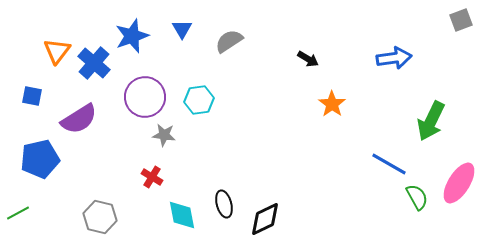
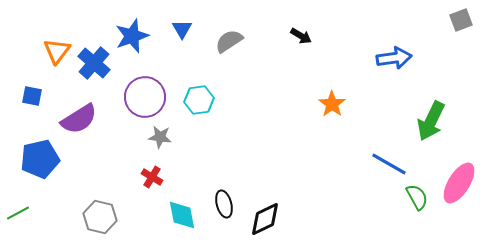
black arrow: moved 7 px left, 23 px up
gray star: moved 4 px left, 2 px down
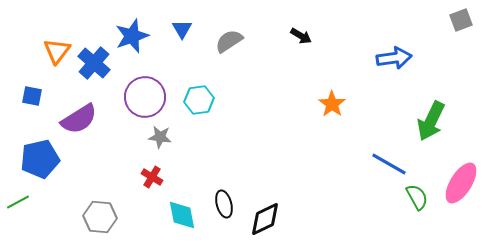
pink ellipse: moved 2 px right
green line: moved 11 px up
gray hexagon: rotated 8 degrees counterclockwise
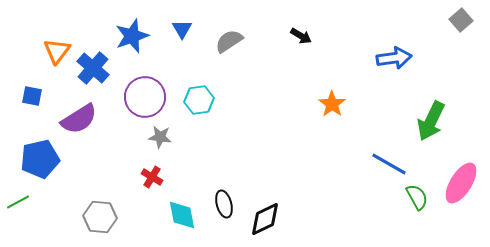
gray square: rotated 20 degrees counterclockwise
blue cross: moved 1 px left, 5 px down
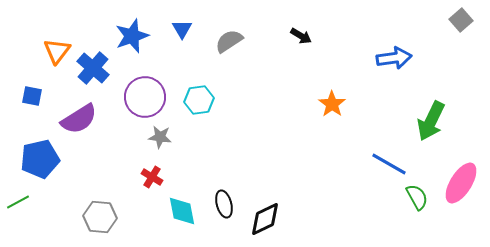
cyan diamond: moved 4 px up
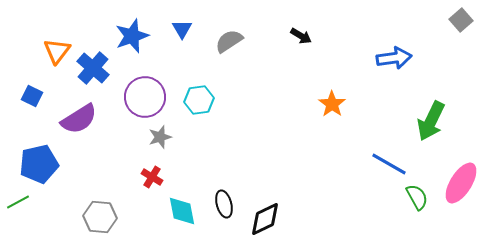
blue square: rotated 15 degrees clockwise
gray star: rotated 25 degrees counterclockwise
blue pentagon: moved 1 px left, 5 px down
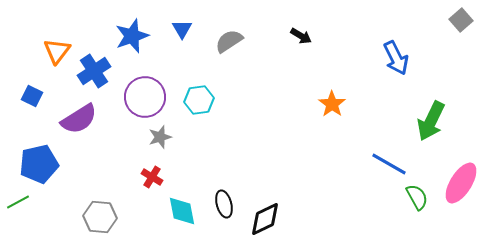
blue arrow: moved 2 px right; rotated 72 degrees clockwise
blue cross: moved 1 px right, 3 px down; rotated 16 degrees clockwise
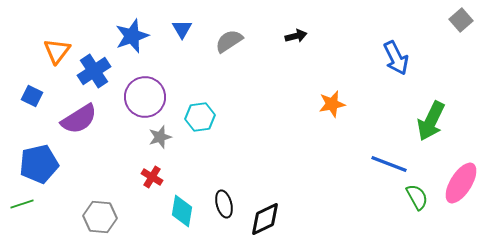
black arrow: moved 5 px left; rotated 45 degrees counterclockwise
cyan hexagon: moved 1 px right, 17 px down
orange star: rotated 24 degrees clockwise
blue line: rotated 9 degrees counterclockwise
green line: moved 4 px right, 2 px down; rotated 10 degrees clockwise
cyan diamond: rotated 20 degrees clockwise
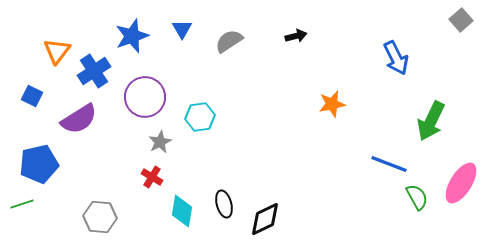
gray star: moved 5 px down; rotated 10 degrees counterclockwise
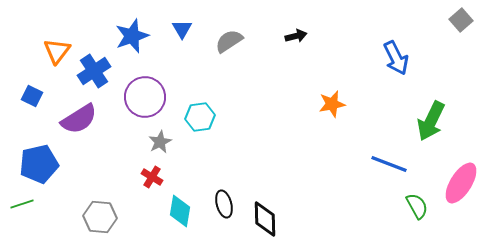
green semicircle: moved 9 px down
cyan diamond: moved 2 px left
black diamond: rotated 66 degrees counterclockwise
